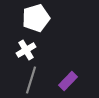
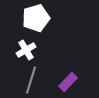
purple rectangle: moved 1 px down
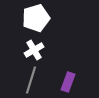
white cross: moved 8 px right
purple rectangle: rotated 24 degrees counterclockwise
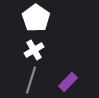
white pentagon: rotated 20 degrees counterclockwise
purple rectangle: rotated 24 degrees clockwise
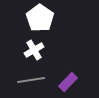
white pentagon: moved 4 px right
gray line: rotated 64 degrees clockwise
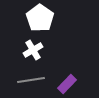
white cross: moved 1 px left
purple rectangle: moved 1 px left, 2 px down
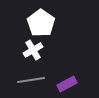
white pentagon: moved 1 px right, 5 px down
purple rectangle: rotated 18 degrees clockwise
